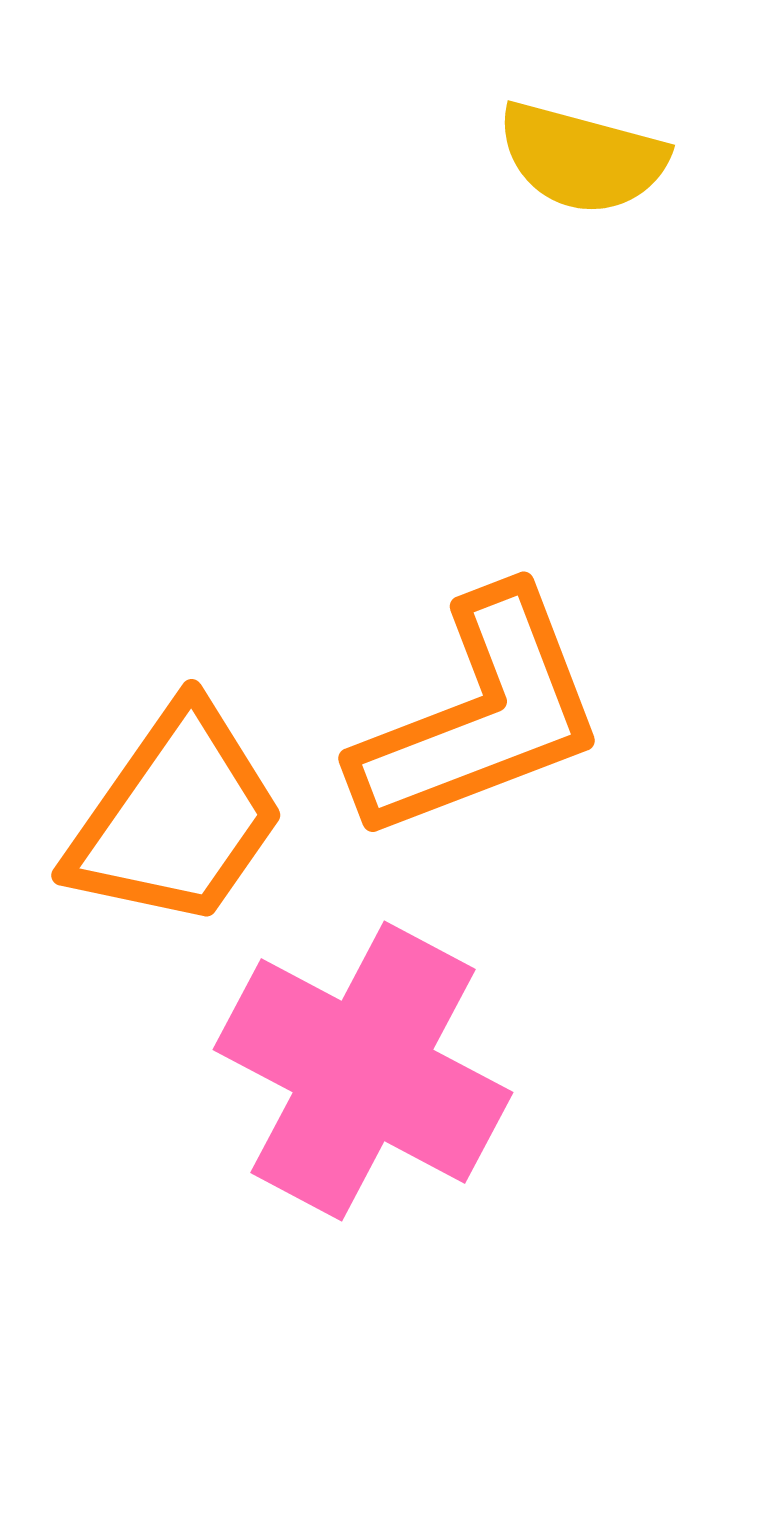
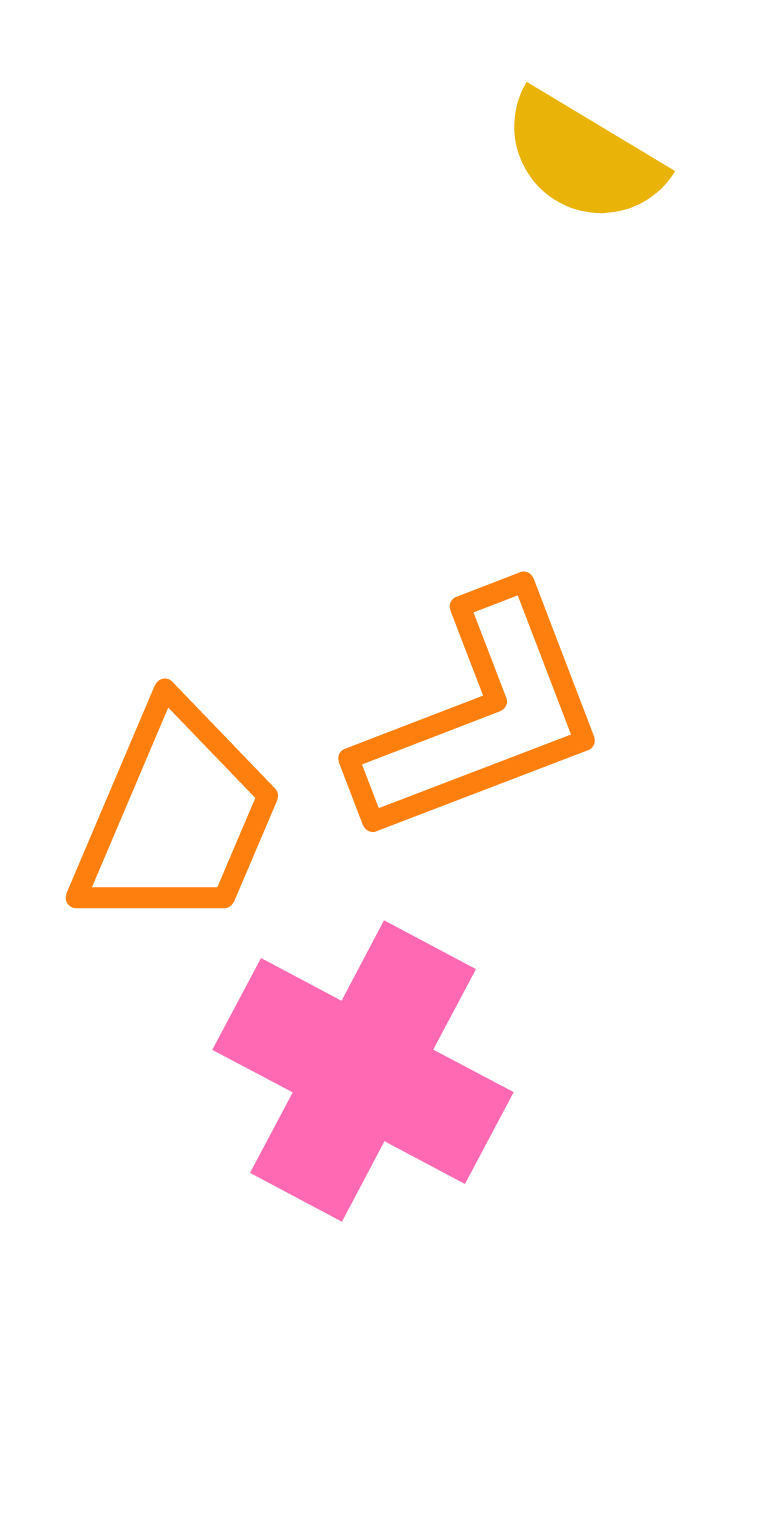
yellow semicircle: rotated 16 degrees clockwise
orange trapezoid: rotated 12 degrees counterclockwise
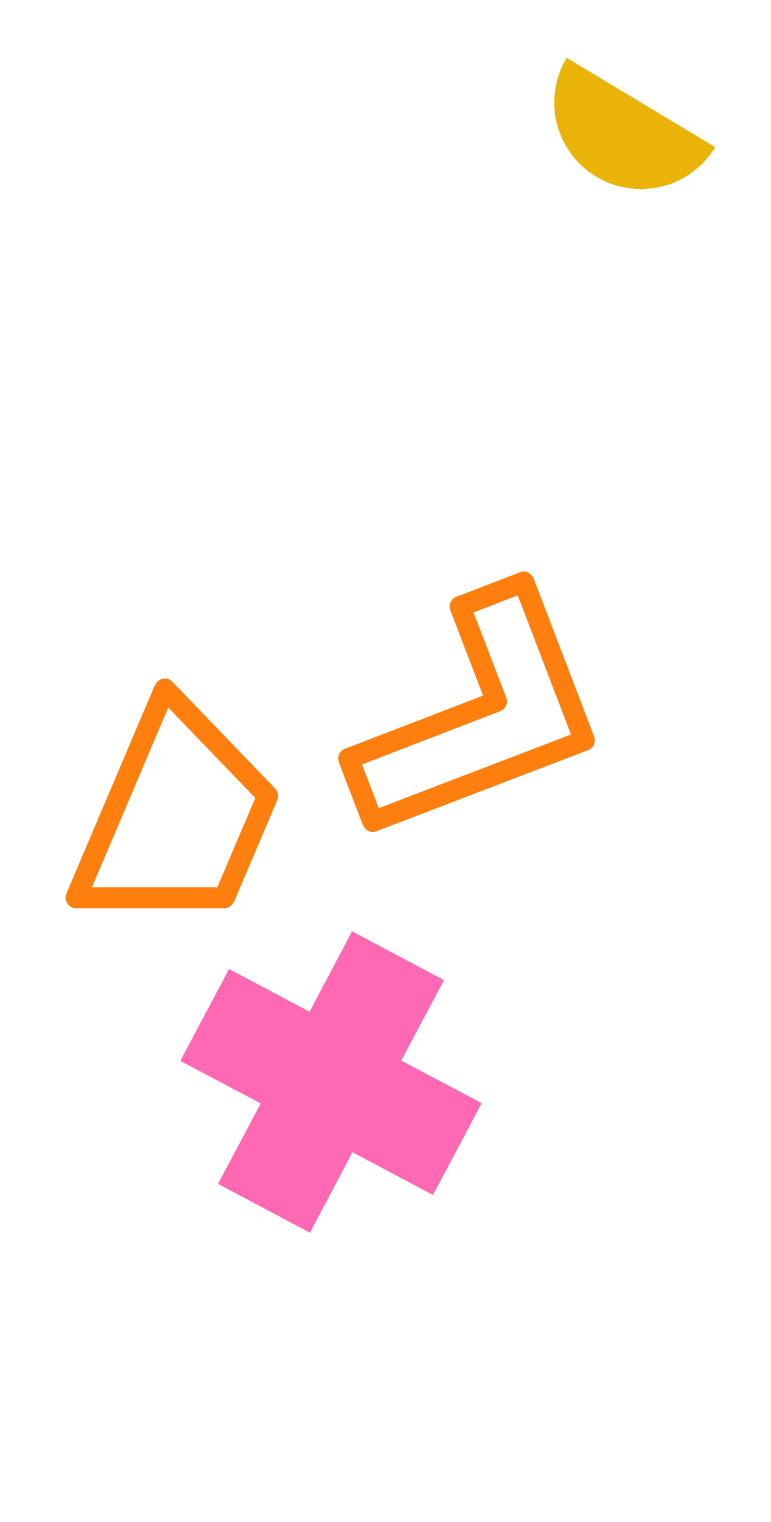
yellow semicircle: moved 40 px right, 24 px up
pink cross: moved 32 px left, 11 px down
